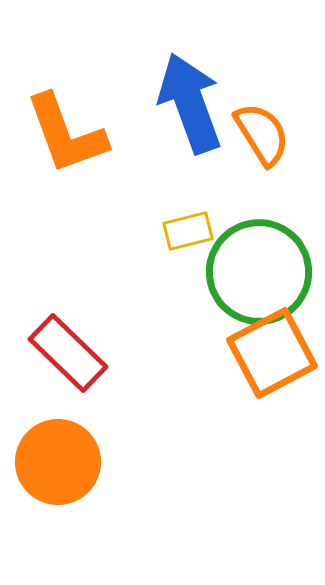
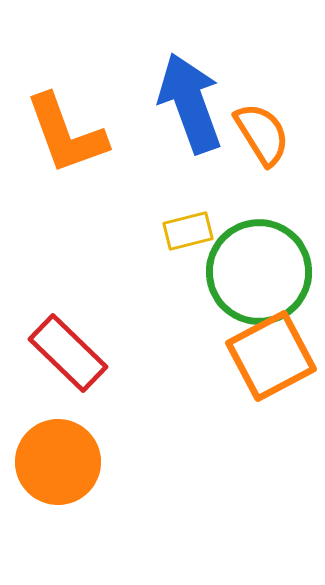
orange square: moved 1 px left, 3 px down
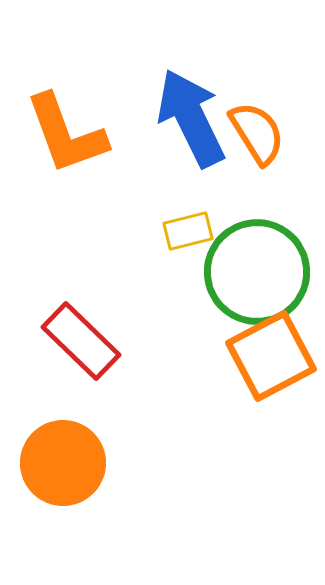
blue arrow: moved 1 px right, 15 px down; rotated 6 degrees counterclockwise
orange semicircle: moved 5 px left, 1 px up
green circle: moved 2 px left
red rectangle: moved 13 px right, 12 px up
orange circle: moved 5 px right, 1 px down
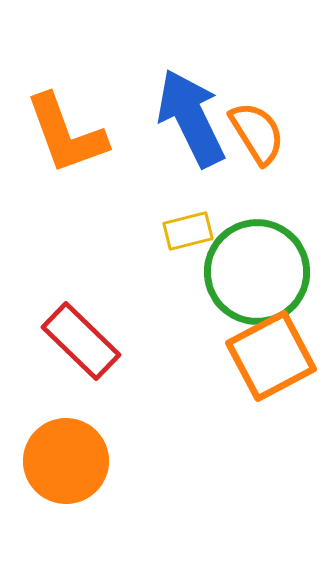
orange circle: moved 3 px right, 2 px up
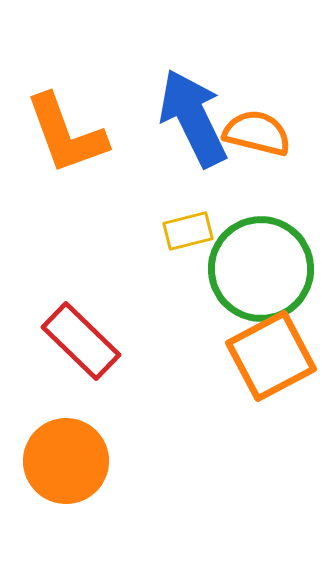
blue arrow: moved 2 px right
orange semicircle: rotated 44 degrees counterclockwise
green circle: moved 4 px right, 3 px up
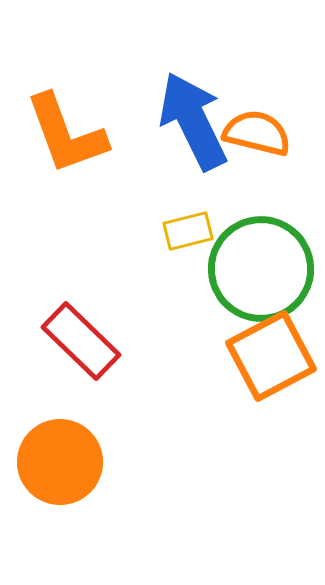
blue arrow: moved 3 px down
orange circle: moved 6 px left, 1 px down
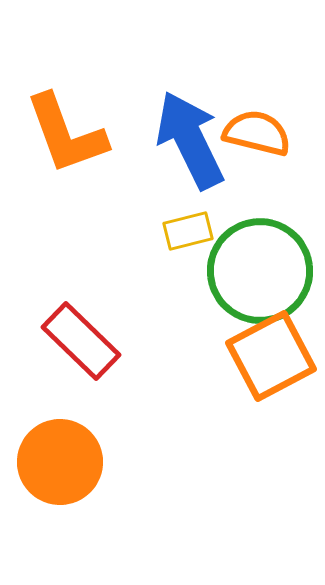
blue arrow: moved 3 px left, 19 px down
green circle: moved 1 px left, 2 px down
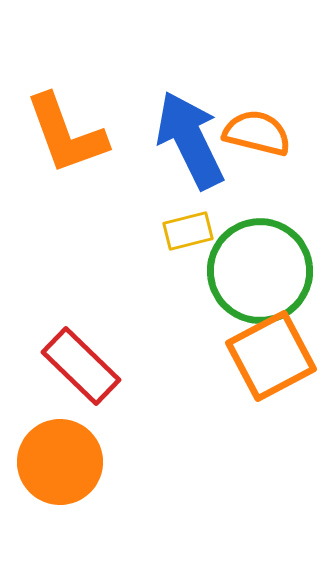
red rectangle: moved 25 px down
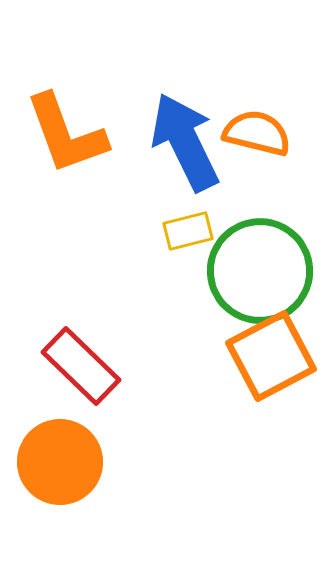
blue arrow: moved 5 px left, 2 px down
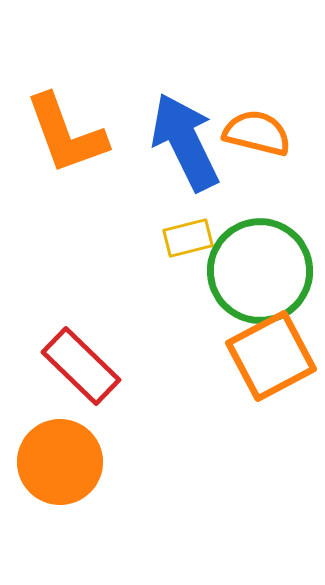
yellow rectangle: moved 7 px down
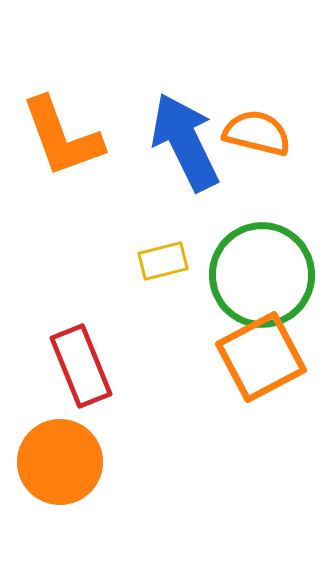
orange L-shape: moved 4 px left, 3 px down
yellow rectangle: moved 25 px left, 23 px down
green circle: moved 2 px right, 4 px down
orange square: moved 10 px left, 1 px down
red rectangle: rotated 24 degrees clockwise
